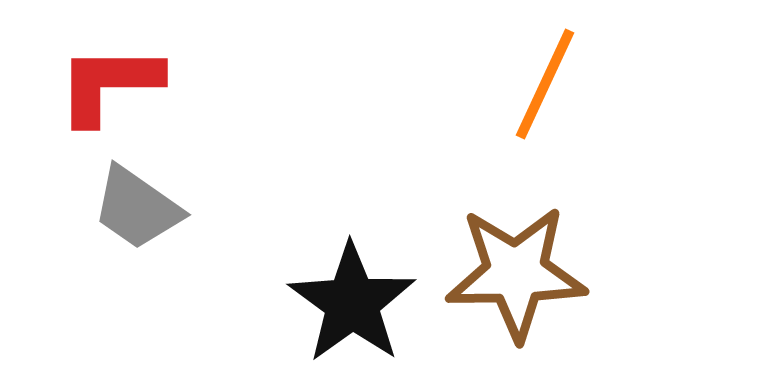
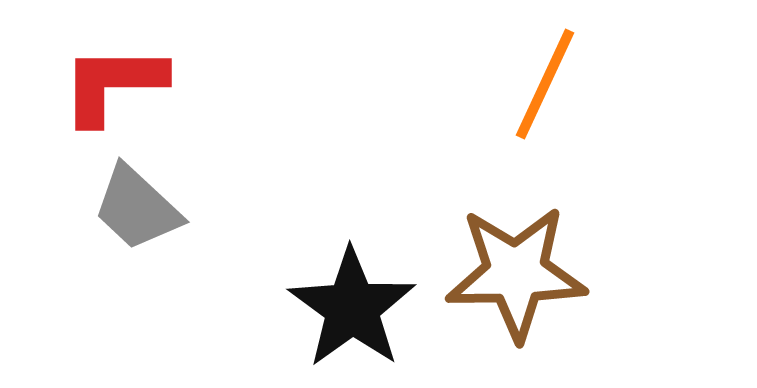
red L-shape: moved 4 px right
gray trapezoid: rotated 8 degrees clockwise
black star: moved 5 px down
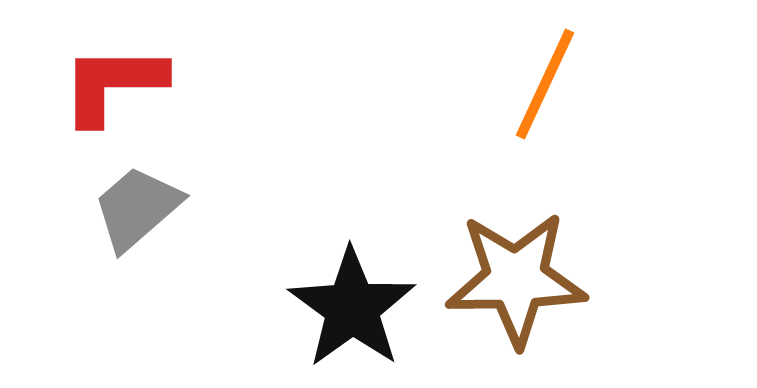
gray trapezoid: rotated 96 degrees clockwise
brown star: moved 6 px down
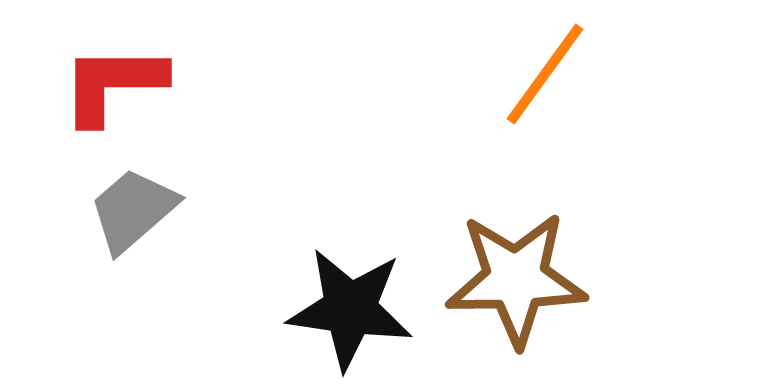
orange line: moved 10 px up; rotated 11 degrees clockwise
gray trapezoid: moved 4 px left, 2 px down
black star: moved 2 px left, 1 px down; rotated 28 degrees counterclockwise
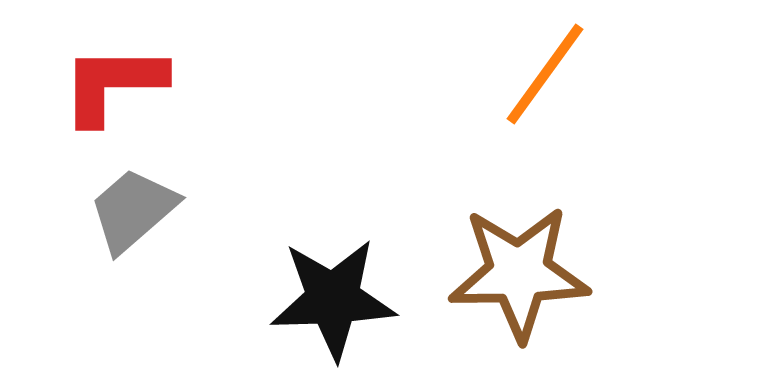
brown star: moved 3 px right, 6 px up
black star: moved 17 px left, 10 px up; rotated 10 degrees counterclockwise
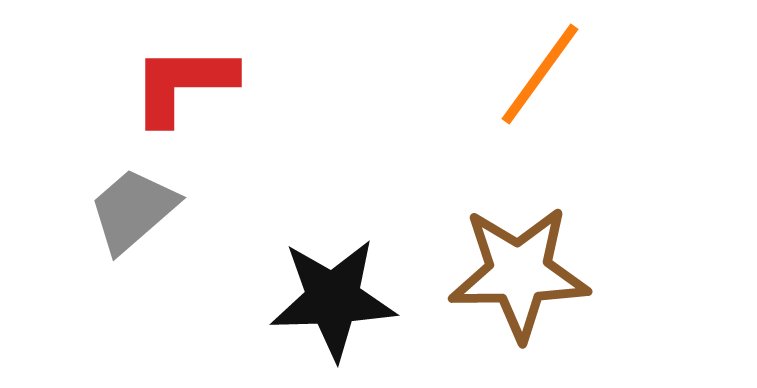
orange line: moved 5 px left
red L-shape: moved 70 px right
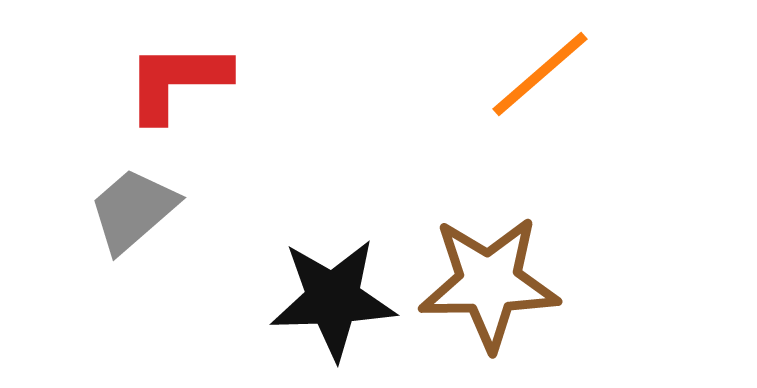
orange line: rotated 13 degrees clockwise
red L-shape: moved 6 px left, 3 px up
brown star: moved 30 px left, 10 px down
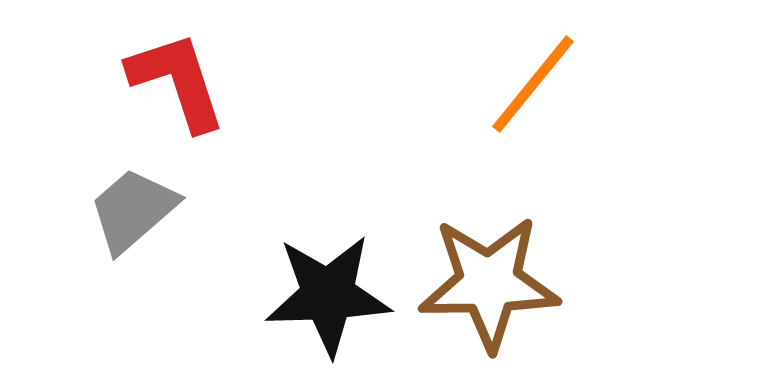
orange line: moved 7 px left, 10 px down; rotated 10 degrees counterclockwise
red L-shape: rotated 72 degrees clockwise
black star: moved 5 px left, 4 px up
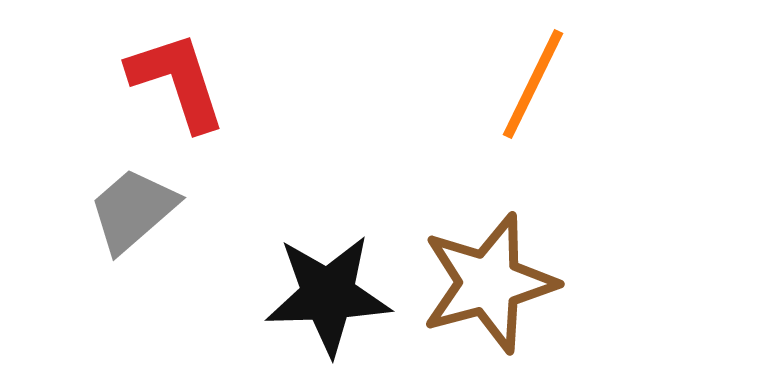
orange line: rotated 13 degrees counterclockwise
brown star: rotated 14 degrees counterclockwise
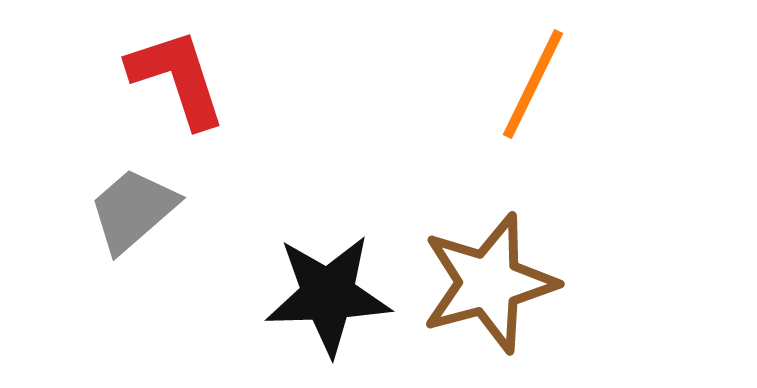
red L-shape: moved 3 px up
